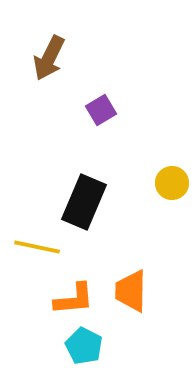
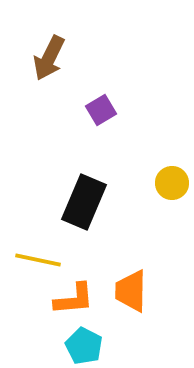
yellow line: moved 1 px right, 13 px down
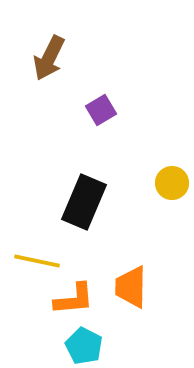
yellow line: moved 1 px left, 1 px down
orange trapezoid: moved 4 px up
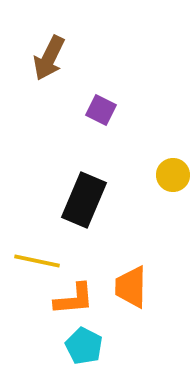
purple square: rotated 32 degrees counterclockwise
yellow circle: moved 1 px right, 8 px up
black rectangle: moved 2 px up
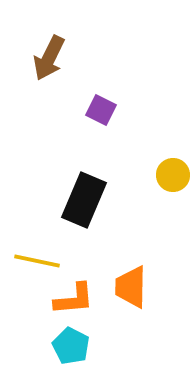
cyan pentagon: moved 13 px left
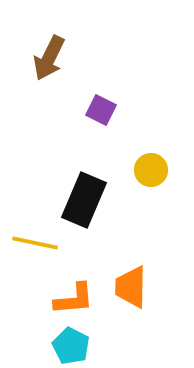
yellow circle: moved 22 px left, 5 px up
yellow line: moved 2 px left, 18 px up
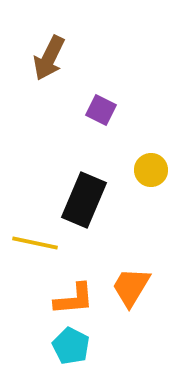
orange trapezoid: rotated 30 degrees clockwise
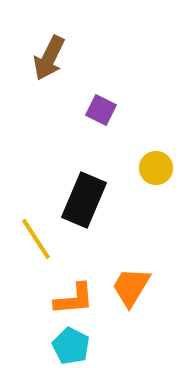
yellow circle: moved 5 px right, 2 px up
yellow line: moved 1 px right, 4 px up; rotated 45 degrees clockwise
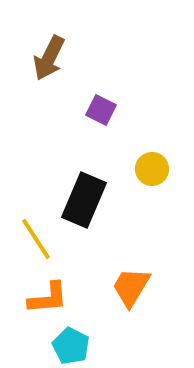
yellow circle: moved 4 px left, 1 px down
orange L-shape: moved 26 px left, 1 px up
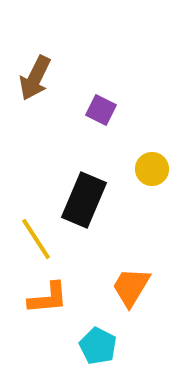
brown arrow: moved 14 px left, 20 px down
cyan pentagon: moved 27 px right
